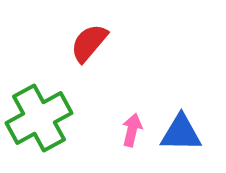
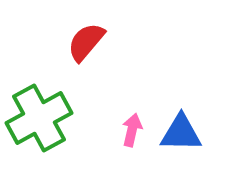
red semicircle: moved 3 px left, 1 px up
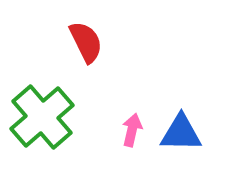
red semicircle: rotated 114 degrees clockwise
green cross: moved 3 px right, 1 px up; rotated 12 degrees counterclockwise
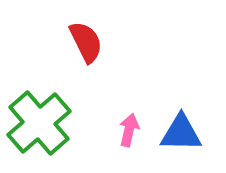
green cross: moved 3 px left, 6 px down
pink arrow: moved 3 px left
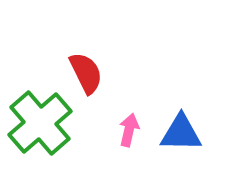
red semicircle: moved 31 px down
green cross: moved 1 px right
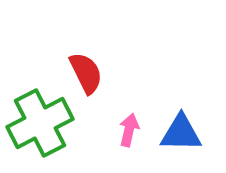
green cross: rotated 14 degrees clockwise
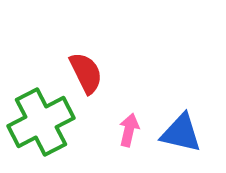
green cross: moved 1 px right, 1 px up
blue triangle: rotated 12 degrees clockwise
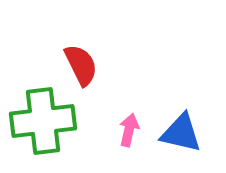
red semicircle: moved 5 px left, 8 px up
green cross: moved 2 px right, 1 px up; rotated 20 degrees clockwise
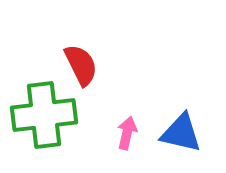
green cross: moved 1 px right, 6 px up
pink arrow: moved 2 px left, 3 px down
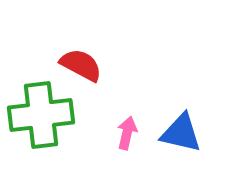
red semicircle: rotated 36 degrees counterclockwise
green cross: moved 3 px left
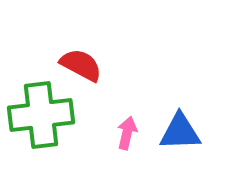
blue triangle: moved 1 px left, 1 px up; rotated 15 degrees counterclockwise
